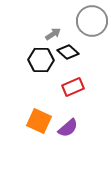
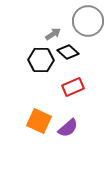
gray circle: moved 4 px left
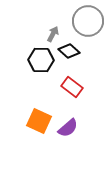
gray arrow: rotated 28 degrees counterclockwise
black diamond: moved 1 px right, 1 px up
red rectangle: moved 1 px left; rotated 60 degrees clockwise
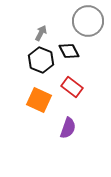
gray arrow: moved 12 px left, 1 px up
black diamond: rotated 20 degrees clockwise
black hexagon: rotated 20 degrees clockwise
orange square: moved 21 px up
purple semicircle: rotated 30 degrees counterclockwise
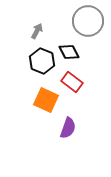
gray arrow: moved 4 px left, 2 px up
black diamond: moved 1 px down
black hexagon: moved 1 px right, 1 px down
red rectangle: moved 5 px up
orange square: moved 7 px right
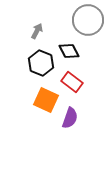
gray circle: moved 1 px up
black diamond: moved 1 px up
black hexagon: moved 1 px left, 2 px down
purple semicircle: moved 2 px right, 10 px up
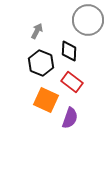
black diamond: rotated 30 degrees clockwise
